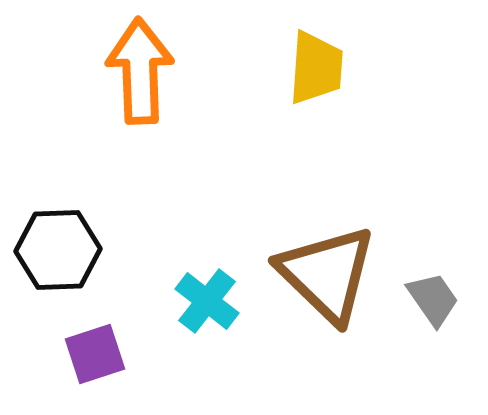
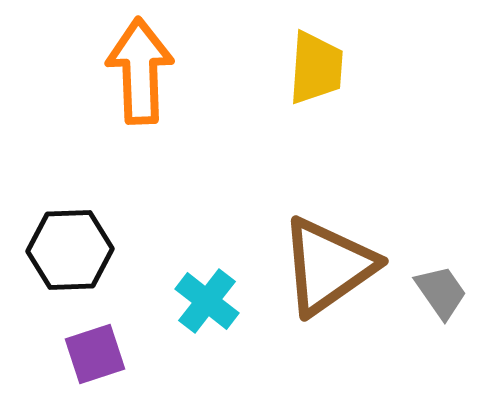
black hexagon: moved 12 px right
brown triangle: moved 1 px right, 8 px up; rotated 41 degrees clockwise
gray trapezoid: moved 8 px right, 7 px up
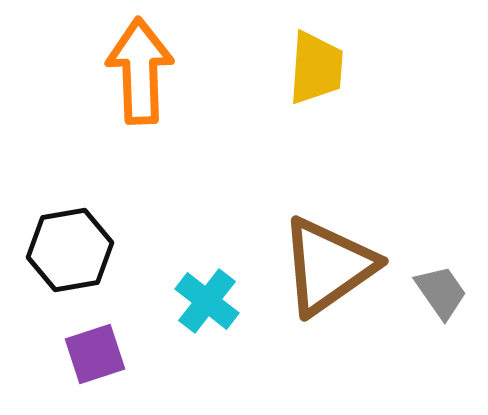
black hexagon: rotated 8 degrees counterclockwise
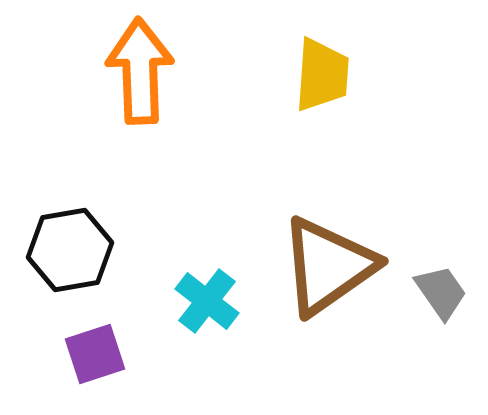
yellow trapezoid: moved 6 px right, 7 px down
